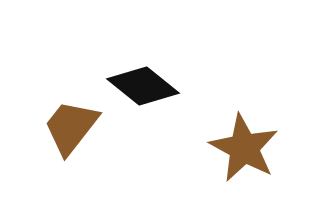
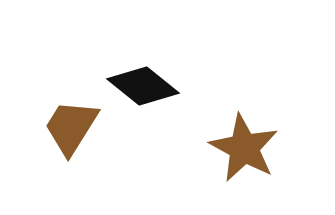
brown trapezoid: rotated 6 degrees counterclockwise
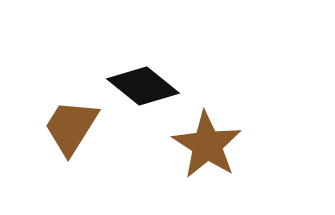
brown star: moved 37 px left, 3 px up; rotated 4 degrees clockwise
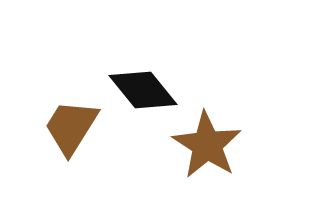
black diamond: moved 4 px down; rotated 12 degrees clockwise
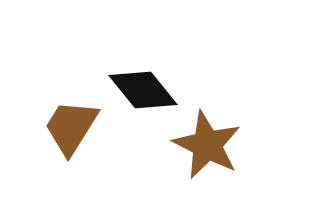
brown star: rotated 6 degrees counterclockwise
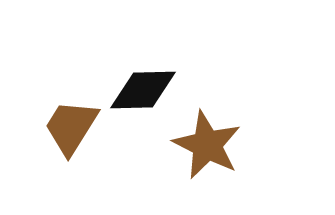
black diamond: rotated 52 degrees counterclockwise
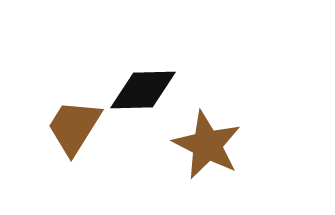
brown trapezoid: moved 3 px right
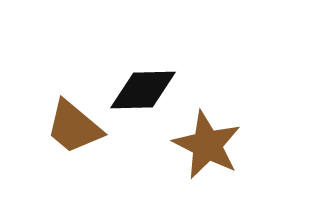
brown trapezoid: rotated 82 degrees counterclockwise
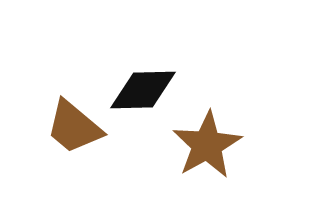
brown star: rotated 16 degrees clockwise
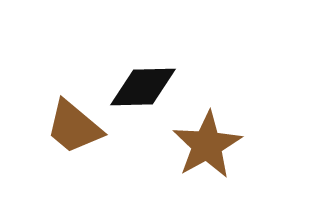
black diamond: moved 3 px up
